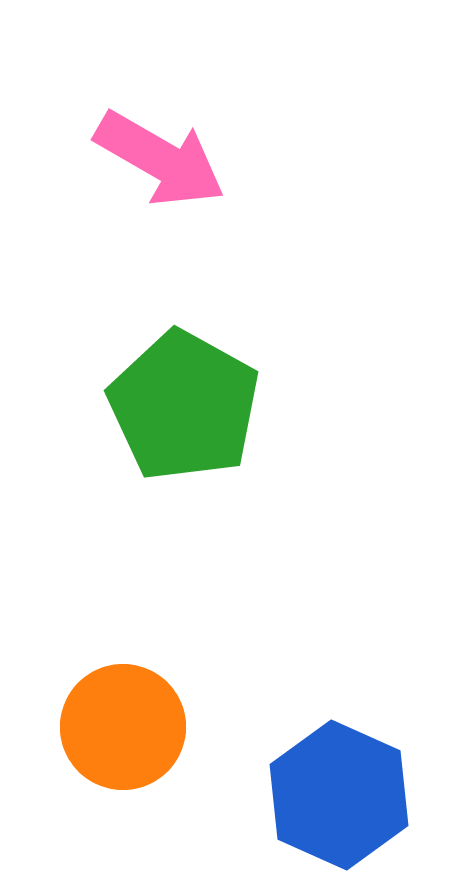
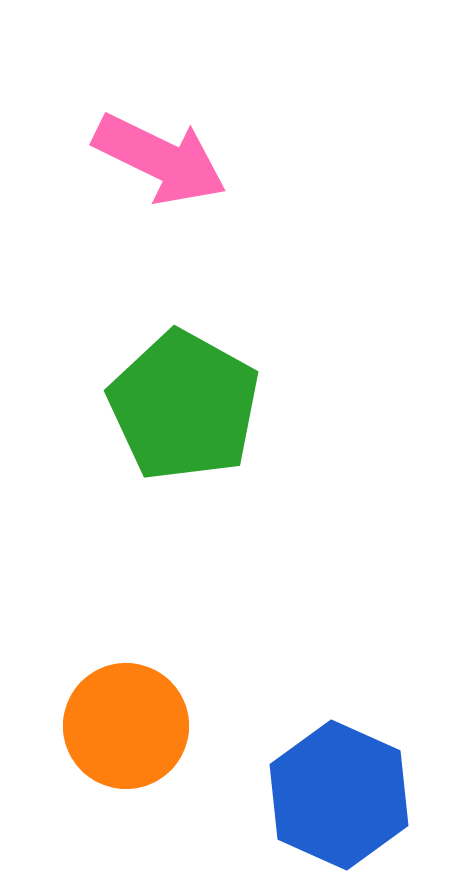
pink arrow: rotated 4 degrees counterclockwise
orange circle: moved 3 px right, 1 px up
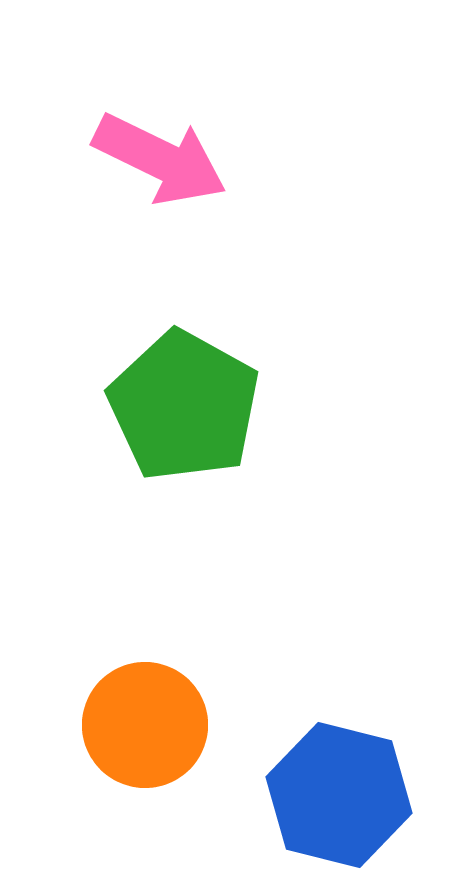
orange circle: moved 19 px right, 1 px up
blue hexagon: rotated 10 degrees counterclockwise
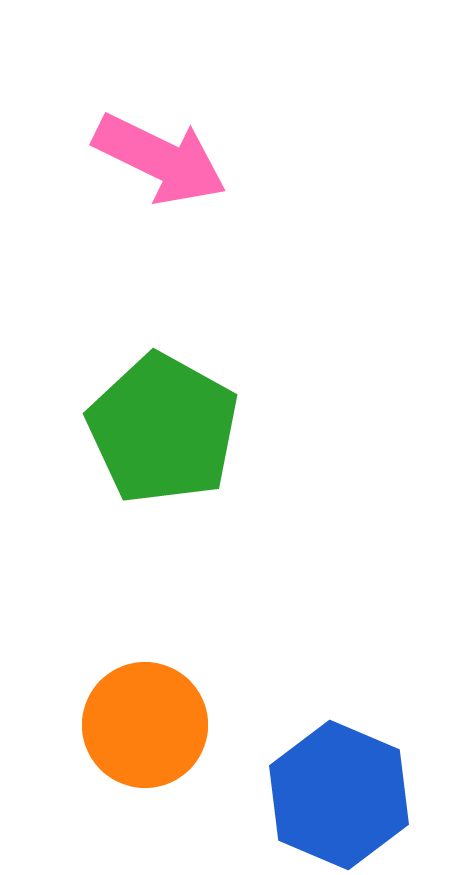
green pentagon: moved 21 px left, 23 px down
blue hexagon: rotated 9 degrees clockwise
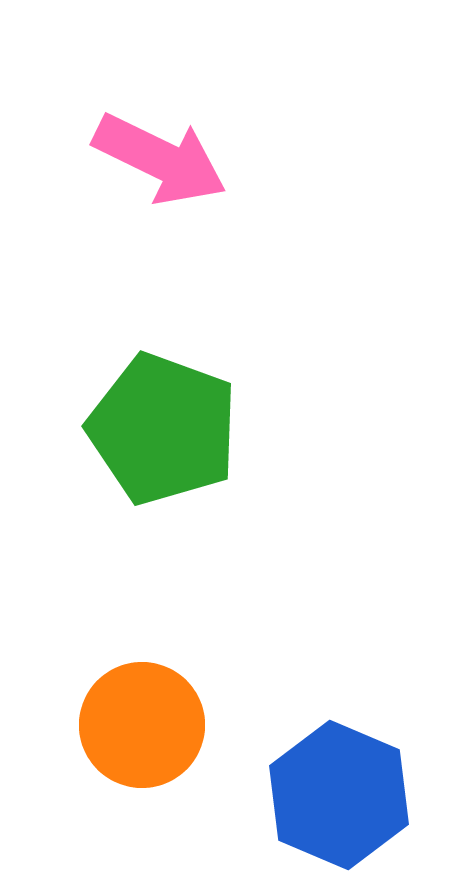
green pentagon: rotated 9 degrees counterclockwise
orange circle: moved 3 px left
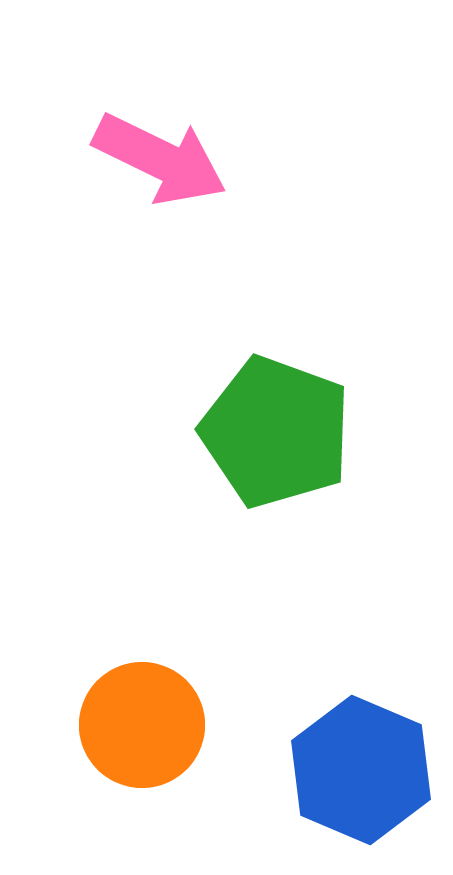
green pentagon: moved 113 px right, 3 px down
blue hexagon: moved 22 px right, 25 px up
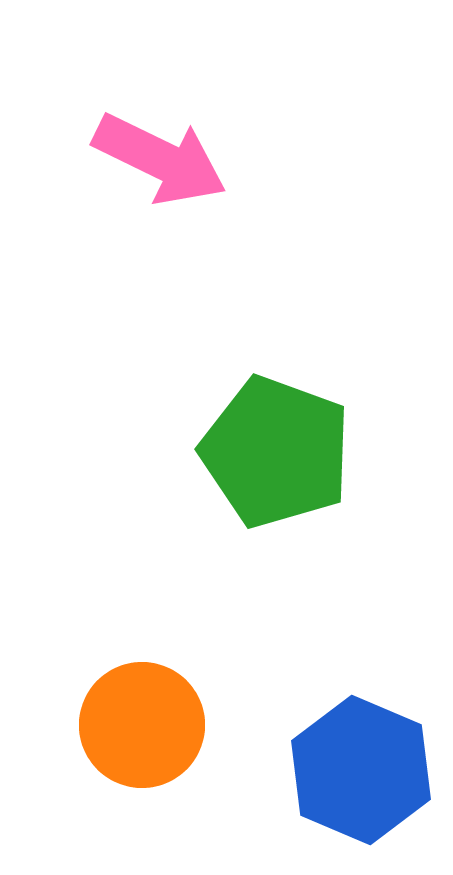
green pentagon: moved 20 px down
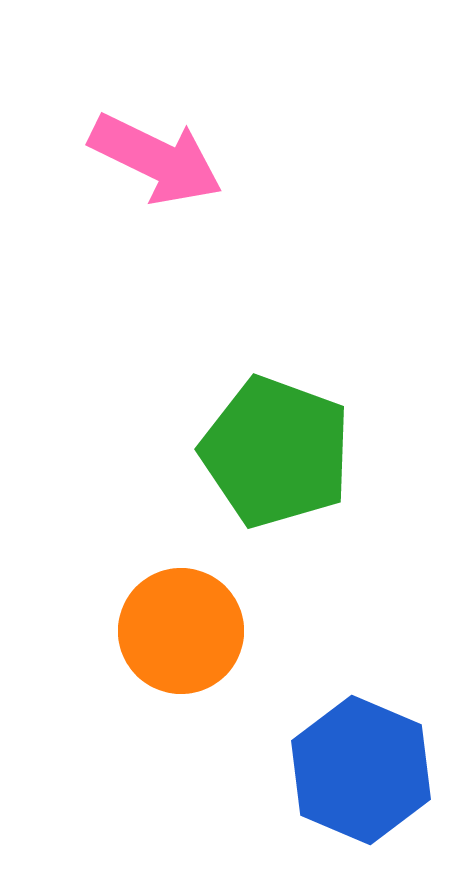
pink arrow: moved 4 px left
orange circle: moved 39 px right, 94 px up
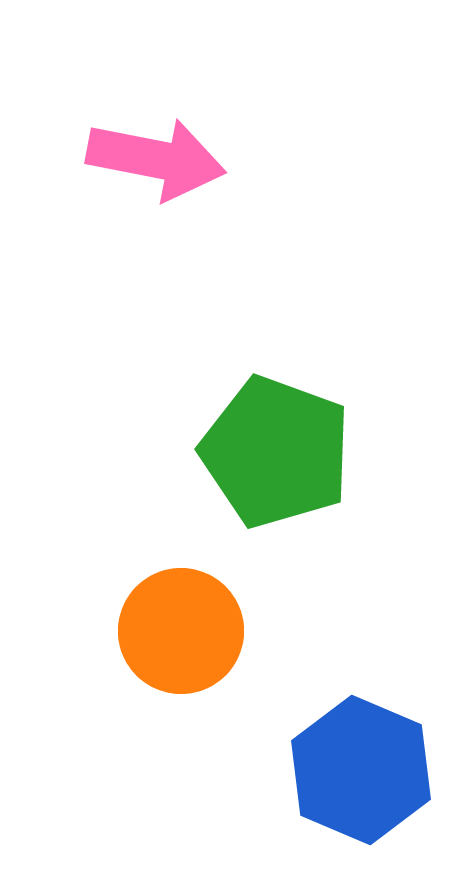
pink arrow: rotated 15 degrees counterclockwise
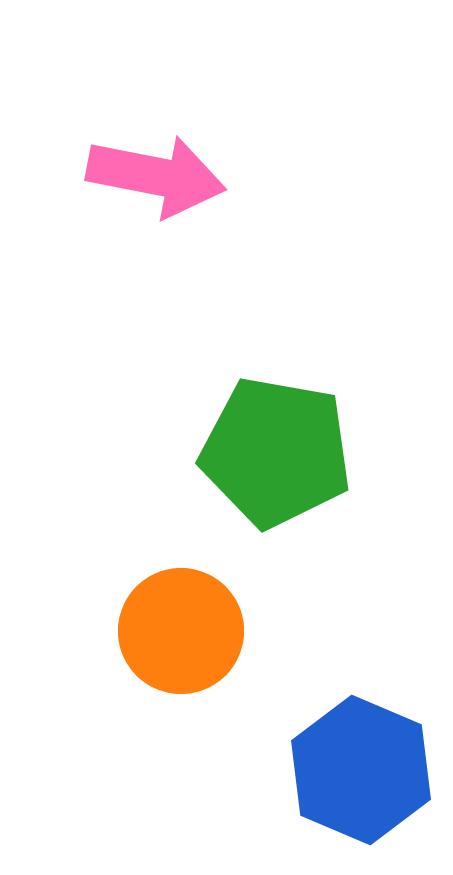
pink arrow: moved 17 px down
green pentagon: rotated 10 degrees counterclockwise
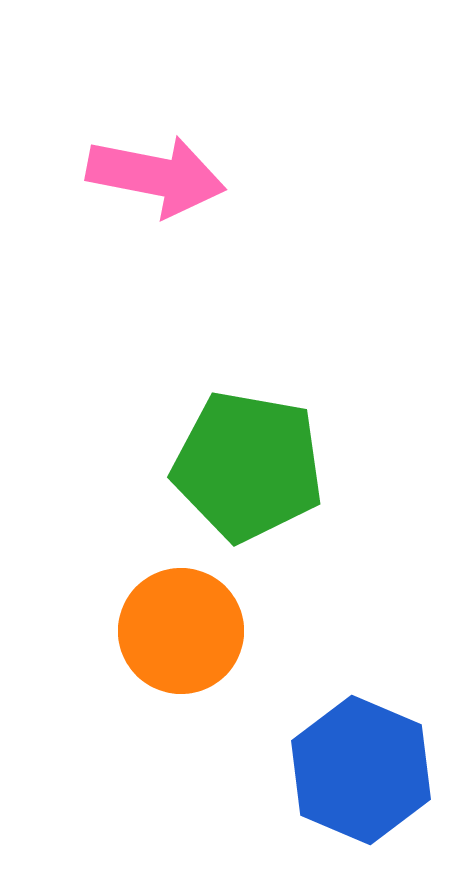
green pentagon: moved 28 px left, 14 px down
